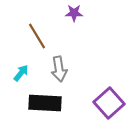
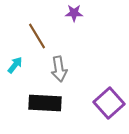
cyan arrow: moved 6 px left, 8 px up
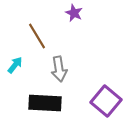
purple star: rotated 24 degrees clockwise
purple square: moved 3 px left, 2 px up; rotated 8 degrees counterclockwise
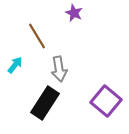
black rectangle: rotated 60 degrees counterclockwise
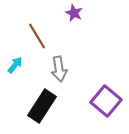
black rectangle: moved 3 px left, 3 px down
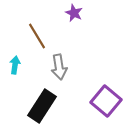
cyan arrow: rotated 30 degrees counterclockwise
gray arrow: moved 2 px up
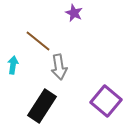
brown line: moved 1 px right, 5 px down; rotated 20 degrees counterclockwise
cyan arrow: moved 2 px left
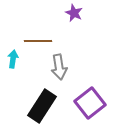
brown line: rotated 40 degrees counterclockwise
cyan arrow: moved 6 px up
purple square: moved 16 px left, 2 px down; rotated 12 degrees clockwise
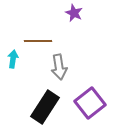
black rectangle: moved 3 px right, 1 px down
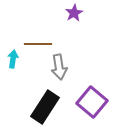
purple star: rotated 18 degrees clockwise
brown line: moved 3 px down
purple square: moved 2 px right, 1 px up; rotated 12 degrees counterclockwise
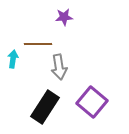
purple star: moved 10 px left, 4 px down; rotated 24 degrees clockwise
